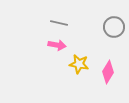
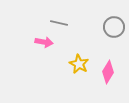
pink arrow: moved 13 px left, 3 px up
yellow star: rotated 18 degrees clockwise
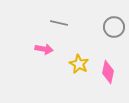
pink arrow: moved 7 px down
pink diamond: rotated 20 degrees counterclockwise
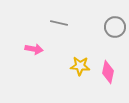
gray circle: moved 1 px right
pink arrow: moved 10 px left
yellow star: moved 1 px right, 2 px down; rotated 24 degrees counterclockwise
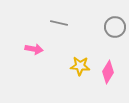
pink diamond: rotated 20 degrees clockwise
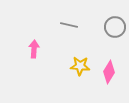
gray line: moved 10 px right, 2 px down
pink arrow: rotated 96 degrees counterclockwise
pink diamond: moved 1 px right
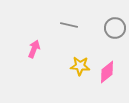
gray circle: moved 1 px down
pink arrow: rotated 18 degrees clockwise
pink diamond: moved 2 px left; rotated 20 degrees clockwise
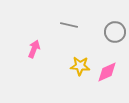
gray circle: moved 4 px down
pink diamond: rotated 15 degrees clockwise
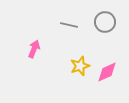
gray circle: moved 10 px left, 10 px up
yellow star: rotated 24 degrees counterclockwise
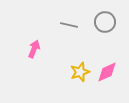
yellow star: moved 6 px down
